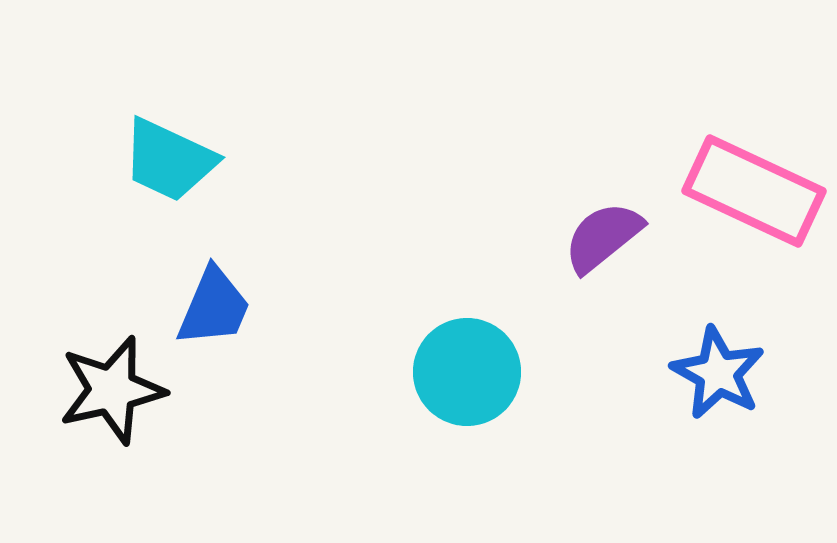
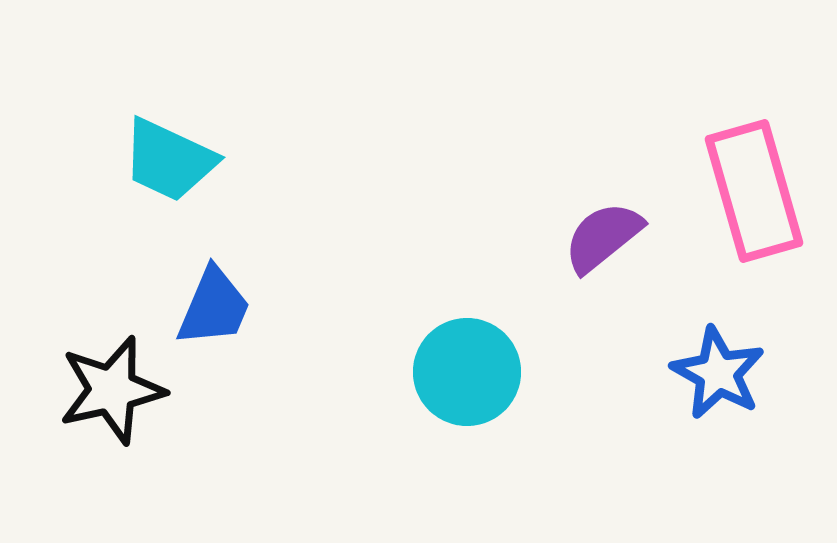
pink rectangle: rotated 49 degrees clockwise
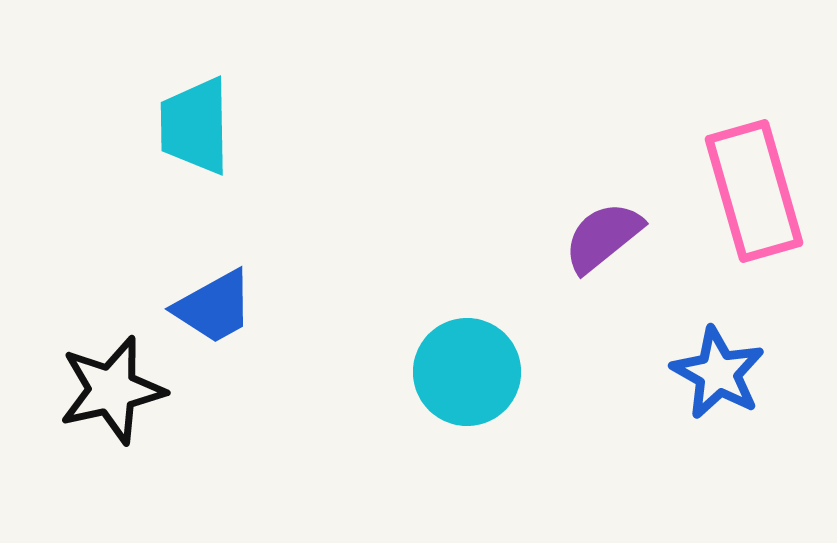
cyan trapezoid: moved 26 px right, 34 px up; rotated 64 degrees clockwise
blue trapezoid: rotated 38 degrees clockwise
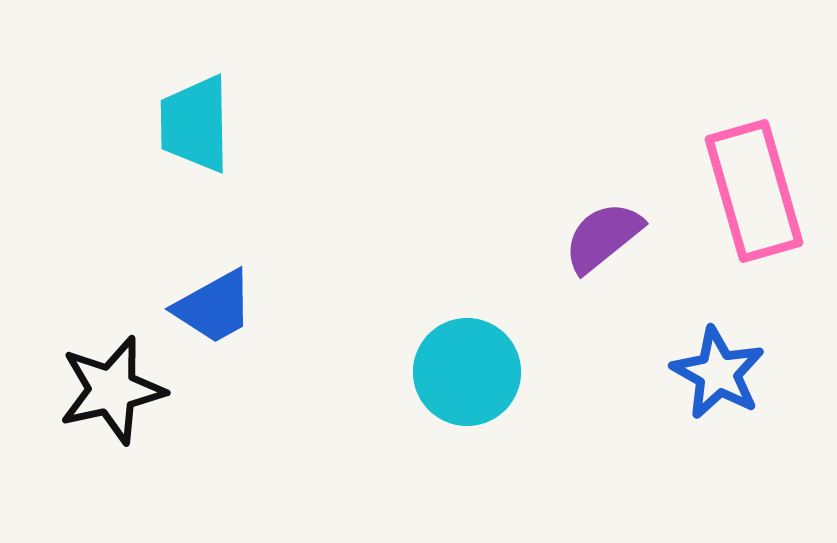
cyan trapezoid: moved 2 px up
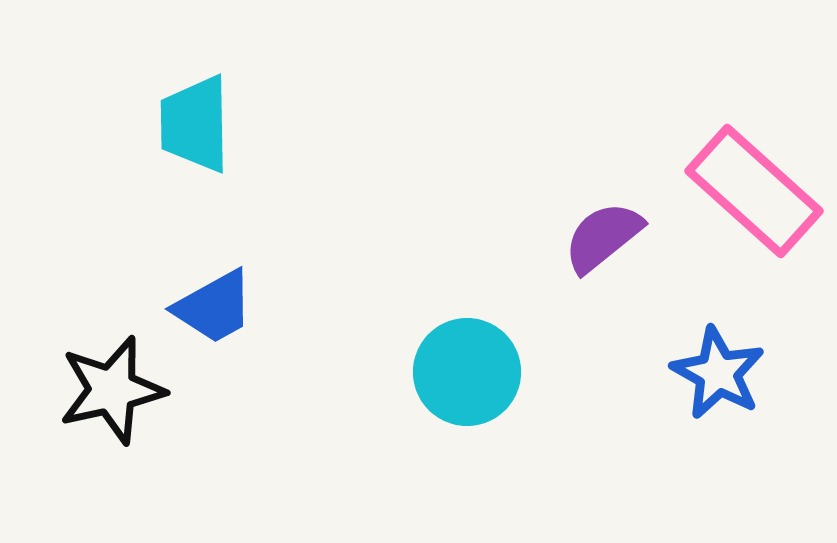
pink rectangle: rotated 32 degrees counterclockwise
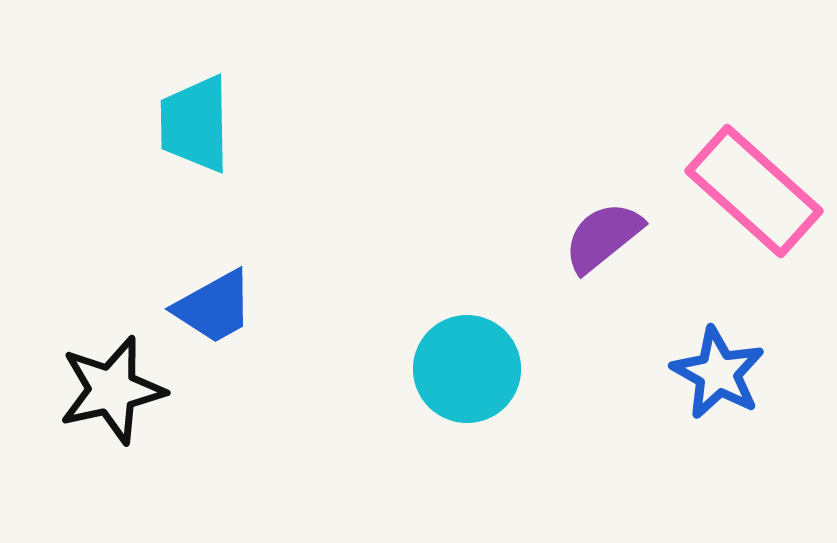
cyan circle: moved 3 px up
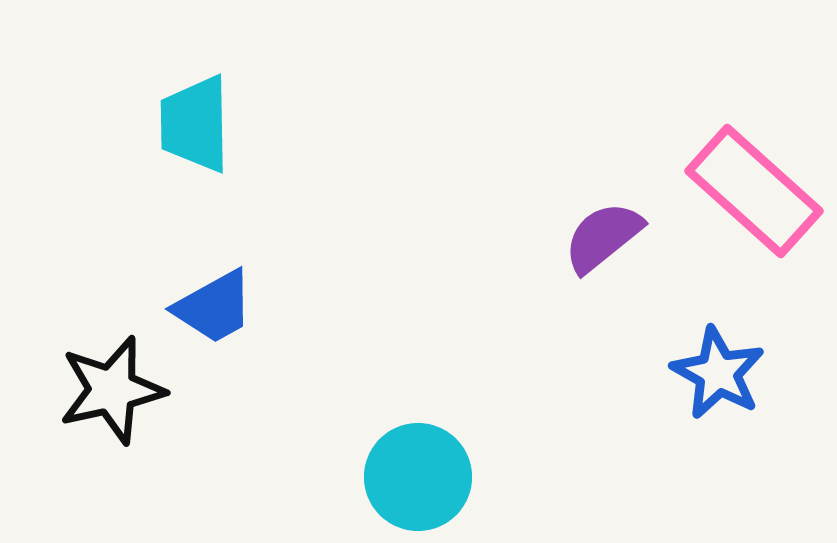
cyan circle: moved 49 px left, 108 px down
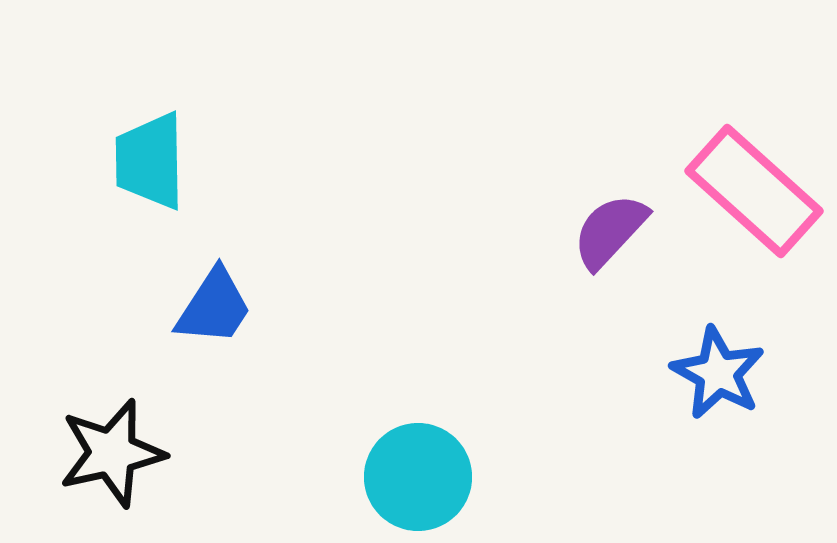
cyan trapezoid: moved 45 px left, 37 px down
purple semicircle: moved 7 px right, 6 px up; rotated 8 degrees counterclockwise
blue trapezoid: rotated 28 degrees counterclockwise
black star: moved 63 px down
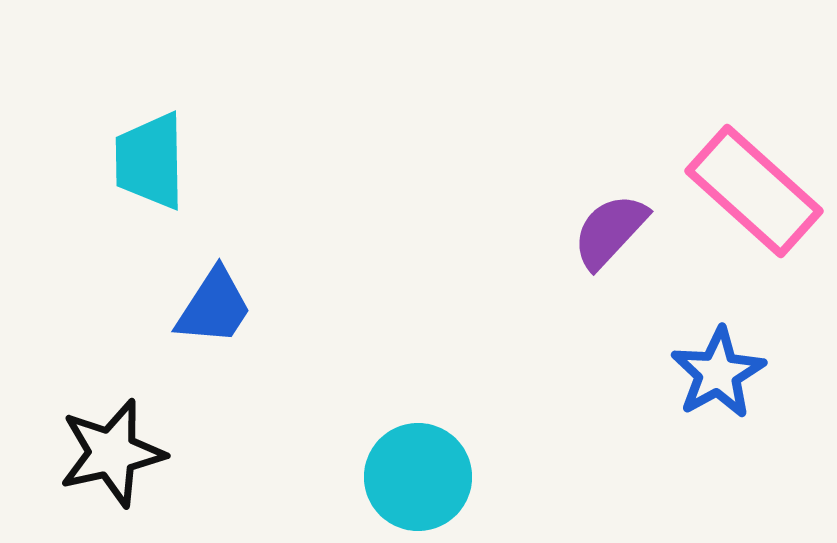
blue star: rotated 14 degrees clockwise
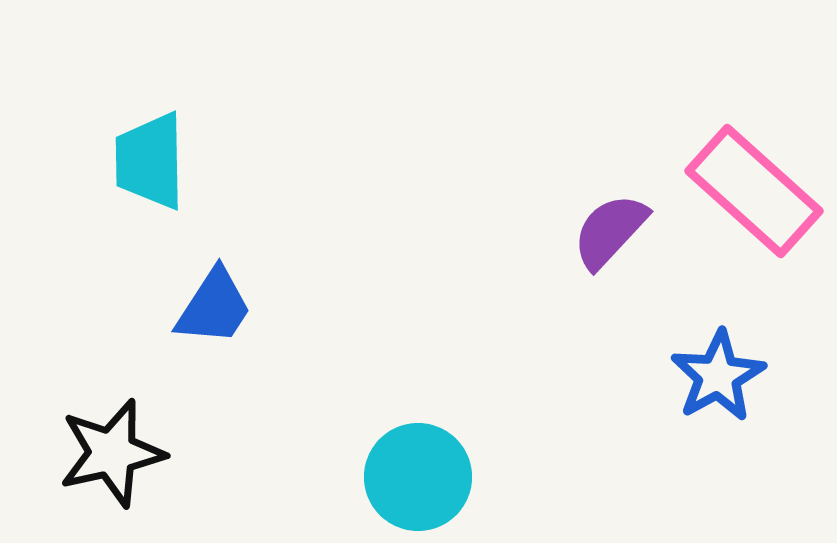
blue star: moved 3 px down
